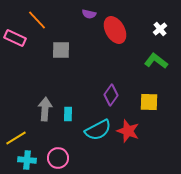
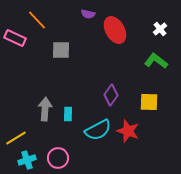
purple semicircle: moved 1 px left
cyan cross: rotated 24 degrees counterclockwise
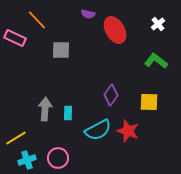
white cross: moved 2 px left, 5 px up
cyan rectangle: moved 1 px up
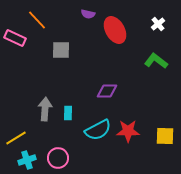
purple diamond: moved 4 px left, 4 px up; rotated 55 degrees clockwise
yellow square: moved 16 px right, 34 px down
red star: rotated 20 degrees counterclockwise
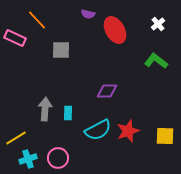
red star: rotated 20 degrees counterclockwise
cyan cross: moved 1 px right, 1 px up
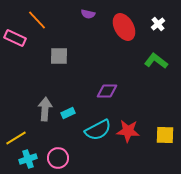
red ellipse: moved 9 px right, 3 px up
gray square: moved 2 px left, 6 px down
cyan rectangle: rotated 64 degrees clockwise
red star: rotated 25 degrees clockwise
yellow square: moved 1 px up
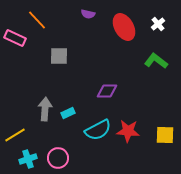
yellow line: moved 1 px left, 3 px up
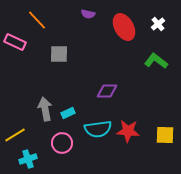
pink rectangle: moved 4 px down
gray square: moved 2 px up
gray arrow: rotated 15 degrees counterclockwise
cyan semicircle: moved 1 px up; rotated 20 degrees clockwise
pink circle: moved 4 px right, 15 px up
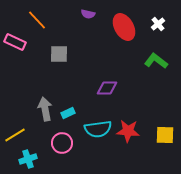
purple diamond: moved 3 px up
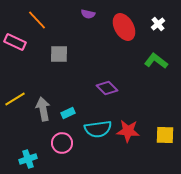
purple diamond: rotated 45 degrees clockwise
gray arrow: moved 2 px left
yellow line: moved 36 px up
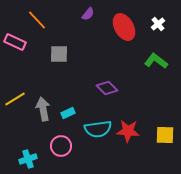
purple semicircle: rotated 64 degrees counterclockwise
pink circle: moved 1 px left, 3 px down
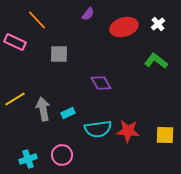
red ellipse: rotated 76 degrees counterclockwise
purple diamond: moved 6 px left, 5 px up; rotated 15 degrees clockwise
pink circle: moved 1 px right, 9 px down
